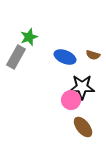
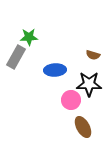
green star: rotated 18 degrees clockwise
blue ellipse: moved 10 px left, 13 px down; rotated 25 degrees counterclockwise
black star: moved 7 px right, 3 px up
brown ellipse: rotated 10 degrees clockwise
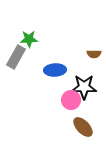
green star: moved 2 px down
brown semicircle: moved 1 px right, 1 px up; rotated 16 degrees counterclockwise
black star: moved 5 px left, 3 px down
brown ellipse: rotated 15 degrees counterclockwise
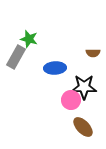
green star: rotated 18 degrees clockwise
brown semicircle: moved 1 px left, 1 px up
blue ellipse: moved 2 px up
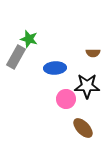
black star: moved 3 px right, 1 px up
pink circle: moved 5 px left, 1 px up
brown ellipse: moved 1 px down
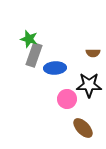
gray rectangle: moved 18 px right, 2 px up; rotated 10 degrees counterclockwise
black star: moved 2 px right, 1 px up
pink circle: moved 1 px right
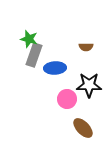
brown semicircle: moved 7 px left, 6 px up
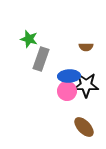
gray rectangle: moved 7 px right, 4 px down
blue ellipse: moved 14 px right, 8 px down
black star: moved 3 px left
pink circle: moved 8 px up
brown ellipse: moved 1 px right, 1 px up
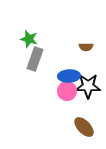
gray rectangle: moved 6 px left
black star: moved 2 px right, 1 px down
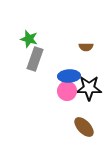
black star: moved 1 px right, 2 px down
